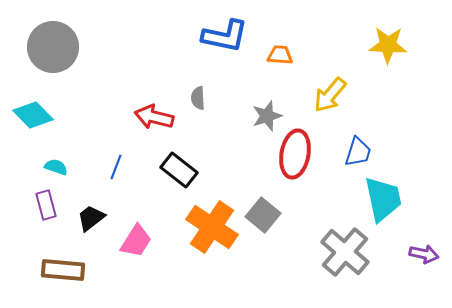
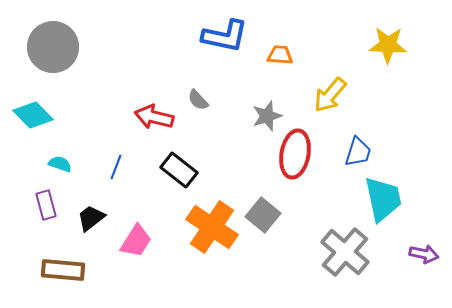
gray semicircle: moved 2 px down; rotated 40 degrees counterclockwise
cyan semicircle: moved 4 px right, 3 px up
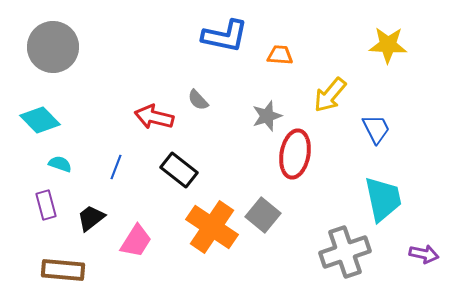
cyan diamond: moved 7 px right, 5 px down
blue trapezoid: moved 18 px right, 23 px up; rotated 44 degrees counterclockwise
gray cross: rotated 30 degrees clockwise
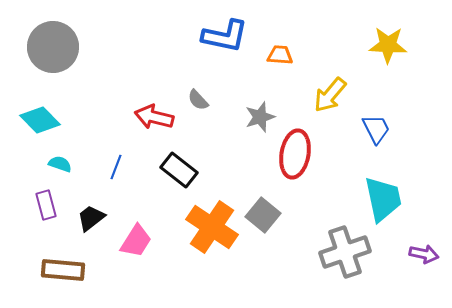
gray star: moved 7 px left, 1 px down
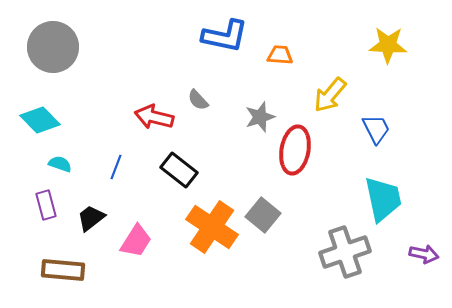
red ellipse: moved 4 px up
